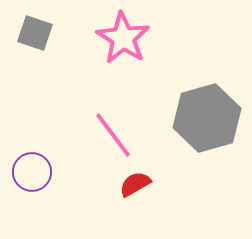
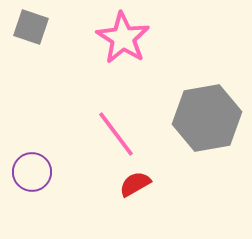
gray square: moved 4 px left, 6 px up
gray hexagon: rotated 6 degrees clockwise
pink line: moved 3 px right, 1 px up
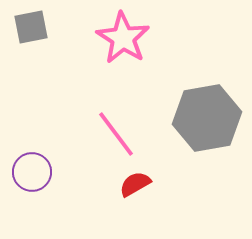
gray square: rotated 30 degrees counterclockwise
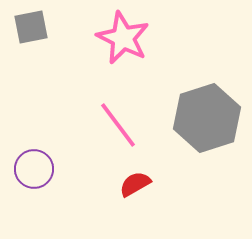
pink star: rotated 6 degrees counterclockwise
gray hexagon: rotated 8 degrees counterclockwise
pink line: moved 2 px right, 9 px up
purple circle: moved 2 px right, 3 px up
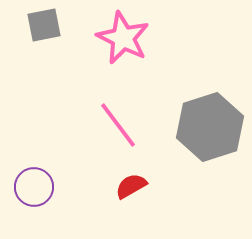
gray square: moved 13 px right, 2 px up
gray hexagon: moved 3 px right, 9 px down
purple circle: moved 18 px down
red semicircle: moved 4 px left, 2 px down
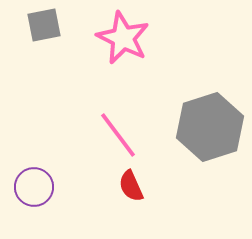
pink line: moved 10 px down
red semicircle: rotated 84 degrees counterclockwise
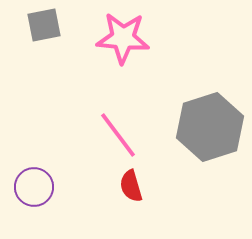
pink star: rotated 22 degrees counterclockwise
red semicircle: rotated 8 degrees clockwise
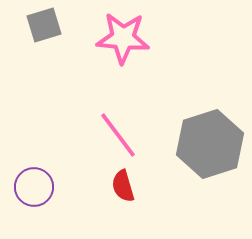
gray square: rotated 6 degrees counterclockwise
gray hexagon: moved 17 px down
red semicircle: moved 8 px left
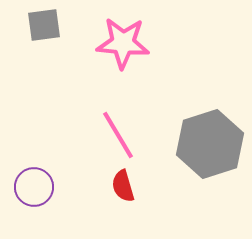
gray square: rotated 9 degrees clockwise
pink star: moved 5 px down
pink line: rotated 6 degrees clockwise
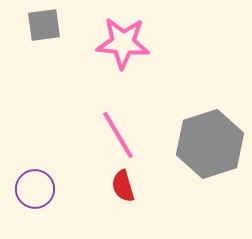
purple circle: moved 1 px right, 2 px down
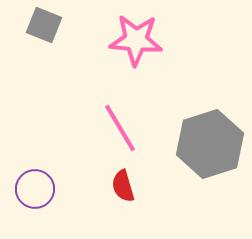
gray square: rotated 30 degrees clockwise
pink star: moved 13 px right, 3 px up
pink line: moved 2 px right, 7 px up
